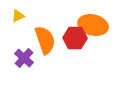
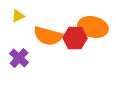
orange ellipse: moved 2 px down
orange semicircle: moved 3 px right, 4 px up; rotated 124 degrees clockwise
purple cross: moved 5 px left
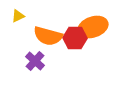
orange ellipse: rotated 32 degrees counterclockwise
purple cross: moved 16 px right, 3 px down
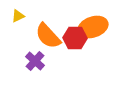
orange semicircle: rotated 32 degrees clockwise
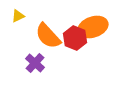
red hexagon: rotated 20 degrees clockwise
purple cross: moved 2 px down
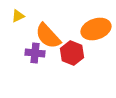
orange ellipse: moved 3 px right, 2 px down
red hexagon: moved 3 px left, 15 px down
purple cross: moved 10 px up; rotated 36 degrees counterclockwise
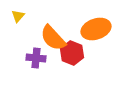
yellow triangle: rotated 24 degrees counterclockwise
orange semicircle: moved 5 px right, 2 px down
purple cross: moved 1 px right, 5 px down
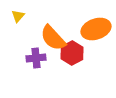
red hexagon: rotated 10 degrees clockwise
purple cross: rotated 12 degrees counterclockwise
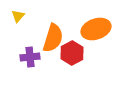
orange semicircle: rotated 120 degrees counterclockwise
purple cross: moved 6 px left, 1 px up
